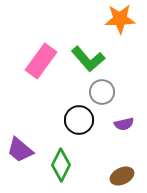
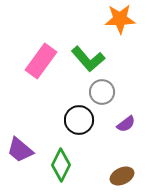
purple semicircle: moved 2 px right; rotated 24 degrees counterclockwise
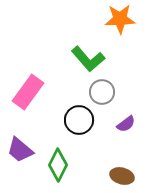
pink rectangle: moved 13 px left, 31 px down
green diamond: moved 3 px left
brown ellipse: rotated 40 degrees clockwise
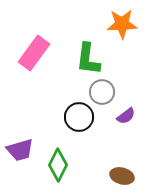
orange star: moved 2 px right, 5 px down
green L-shape: rotated 48 degrees clockwise
pink rectangle: moved 6 px right, 39 px up
black circle: moved 3 px up
purple semicircle: moved 8 px up
purple trapezoid: rotated 56 degrees counterclockwise
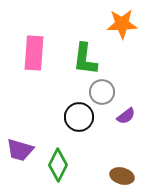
pink rectangle: rotated 32 degrees counterclockwise
green L-shape: moved 3 px left
purple trapezoid: rotated 32 degrees clockwise
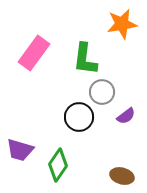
orange star: rotated 8 degrees counterclockwise
pink rectangle: rotated 32 degrees clockwise
green diamond: rotated 8 degrees clockwise
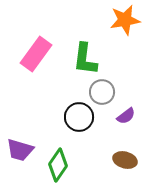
orange star: moved 3 px right, 4 px up
pink rectangle: moved 2 px right, 1 px down
brown ellipse: moved 3 px right, 16 px up
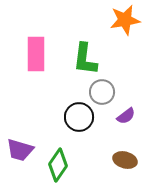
pink rectangle: rotated 36 degrees counterclockwise
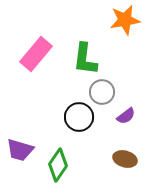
pink rectangle: rotated 40 degrees clockwise
brown ellipse: moved 1 px up
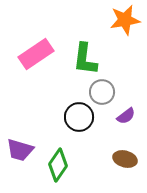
pink rectangle: rotated 16 degrees clockwise
